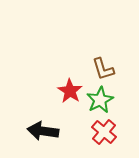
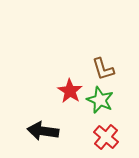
green star: rotated 20 degrees counterclockwise
red cross: moved 2 px right, 5 px down
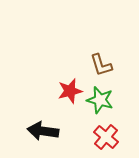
brown L-shape: moved 2 px left, 4 px up
red star: rotated 25 degrees clockwise
green star: rotated 8 degrees counterclockwise
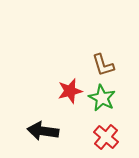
brown L-shape: moved 2 px right
green star: moved 2 px right, 2 px up; rotated 12 degrees clockwise
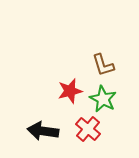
green star: moved 1 px right, 1 px down
red cross: moved 18 px left, 8 px up
